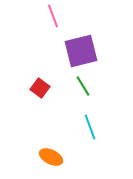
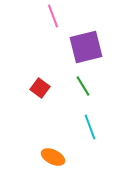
purple square: moved 5 px right, 4 px up
orange ellipse: moved 2 px right
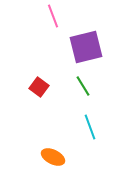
red square: moved 1 px left, 1 px up
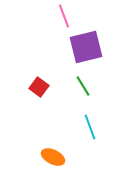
pink line: moved 11 px right
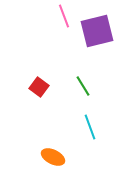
purple square: moved 11 px right, 16 px up
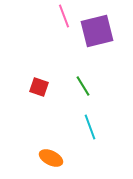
red square: rotated 18 degrees counterclockwise
orange ellipse: moved 2 px left, 1 px down
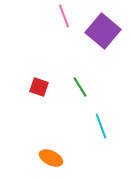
purple square: moved 6 px right; rotated 36 degrees counterclockwise
green line: moved 3 px left, 1 px down
cyan line: moved 11 px right, 1 px up
